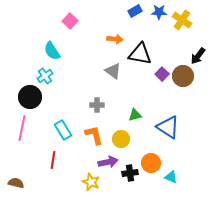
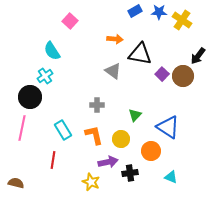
green triangle: rotated 32 degrees counterclockwise
orange circle: moved 12 px up
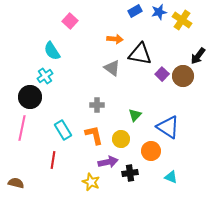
blue star: rotated 14 degrees counterclockwise
gray triangle: moved 1 px left, 3 px up
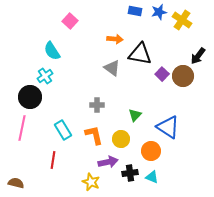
blue rectangle: rotated 40 degrees clockwise
cyan triangle: moved 19 px left
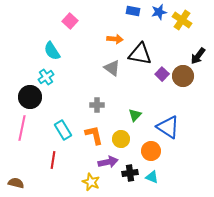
blue rectangle: moved 2 px left
cyan cross: moved 1 px right, 1 px down
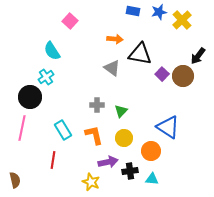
yellow cross: rotated 12 degrees clockwise
green triangle: moved 14 px left, 4 px up
yellow circle: moved 3 px right, 1 px up
black cross: moved 2 px up
cyan triangle: moved 2 px down; rotated 16 degrees counterclockwise
brown semicircle: moved 1 px left, 3 px up; rotated 63 degrees clockwise
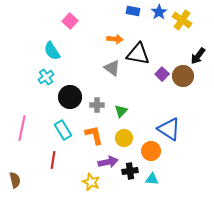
blue star: rotated 21 degrees counterclockwise
yellow cross: rotated 12 degrees counterclockwise
black triangle: moved 2 px left
black circle: moved 40 px right
blue triangle: moved 1 px right, 2 px down
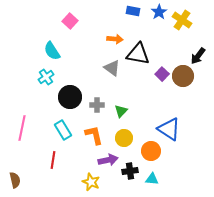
purple arrow: moved 2 px up
